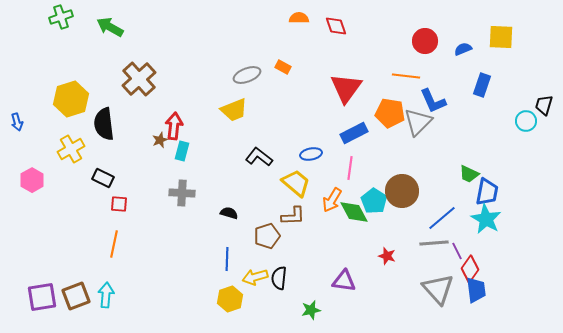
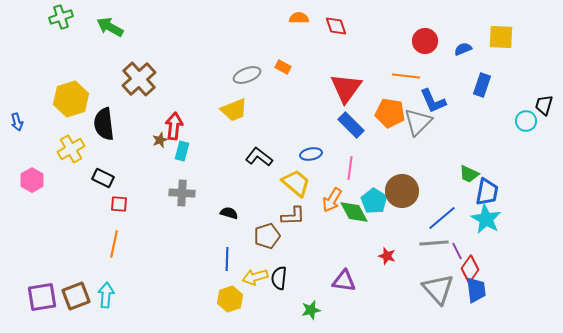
blue rectangle at (354, 133): moved 3 px left, 8 px up; rotated 72 degrees clockwise
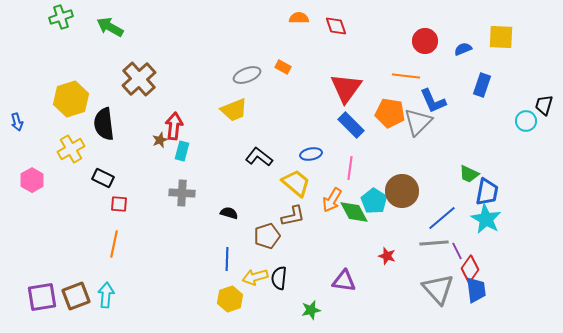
brown L-shape at (293, 216): rotated 10 degrees counterclockwise
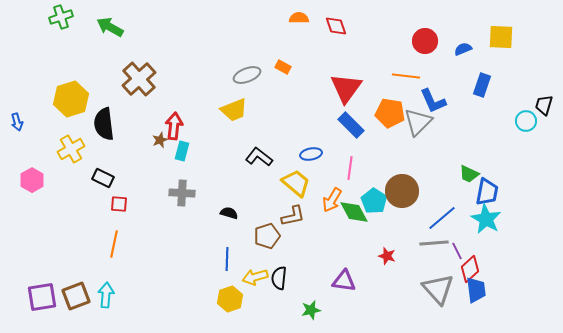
red diamond at (470, 269): rotated 12 degrees clockwise
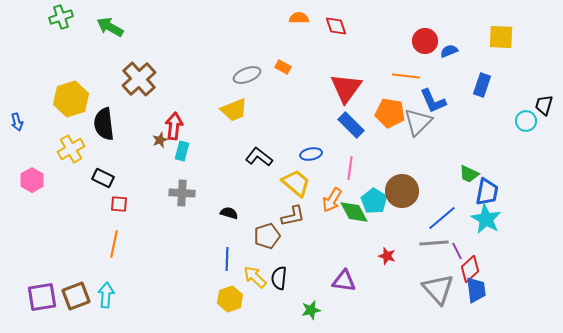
blue semicircle at (463, 49): moved 14 px left, 2 px down
yellow arrow at (255, 277): rotated 60 degrees clockwise
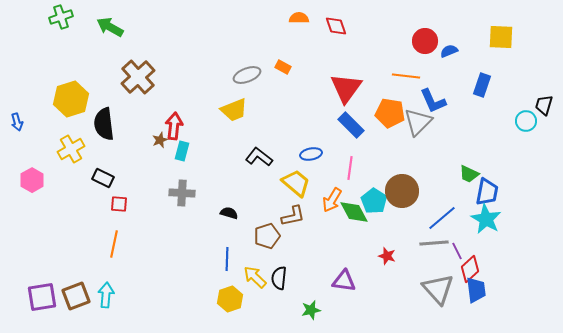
brown cross at (139, 79): moved 1 px left, 2 px up
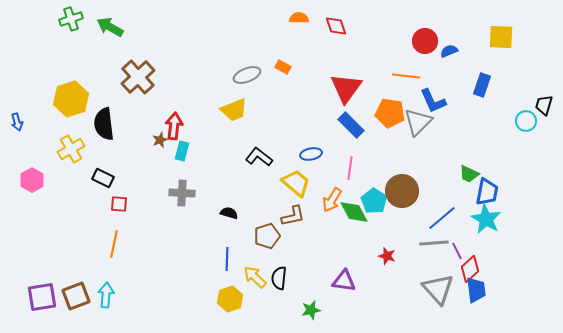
green cross at (61, 17): moved 10 px right, 2 px down
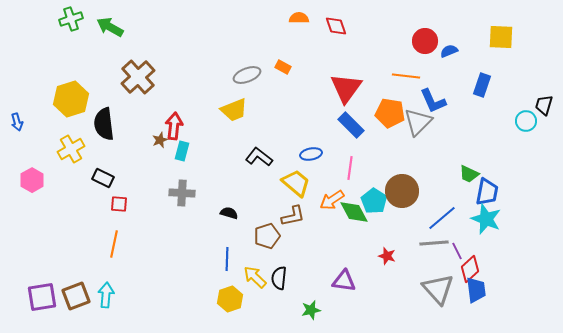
orange arrow at (332, 200): rotated 25 degrees clockwise
cyan star at (486, 219): rotated 8 degrees counterclockwise
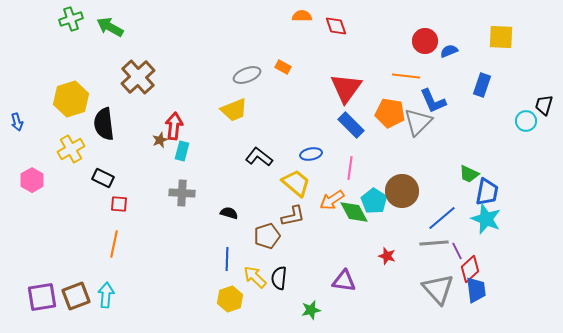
orange semicircle at (299, 18): moved 3 px right, 2 px up
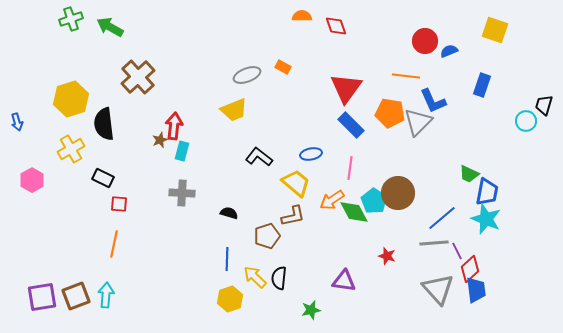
yellow square at (501, 37): moved 6 px left, 7 px up; rotated 16 degrees clockwise
brown circle at (402, 191): moved 4 px left, 2 px down
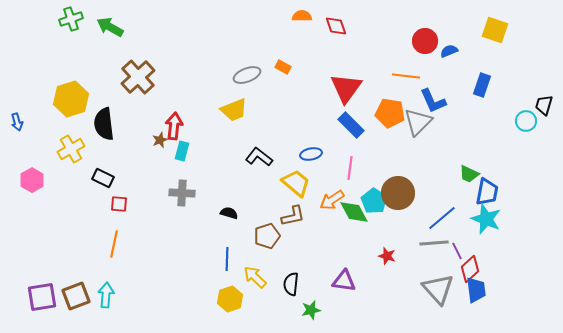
black semicircle at (279, 278): moved 12 px right, 6 px down
